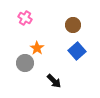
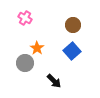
blue square: moved 5 px left
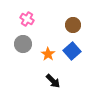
pink cross: moved 2 px right, 1 px down
orange star: moved 11 px right, 6 px down
gray circle: moved 2 px left, 19 px up
black arrow: moved 1 px left
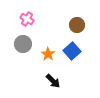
brown circle: moved 4 px right
